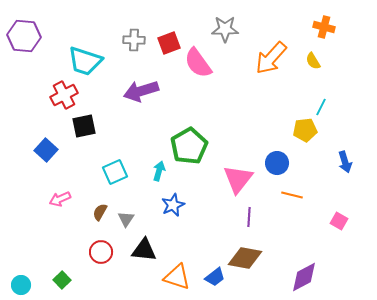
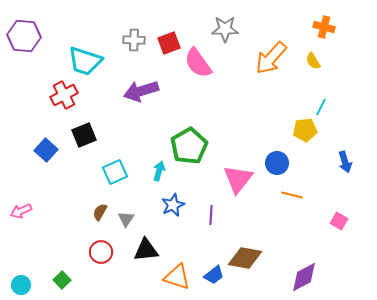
black square: moved 9 px down; rotated 10 degrees counterclockwise
pink arrow: moved 39 px left, 12 px down
purple line: moved 38 px left, 2 px up
black triangle: moved 2 px right; rotated 12 degrees counterclockwise
blue trapezoid: moved 1 px left, 2 px up
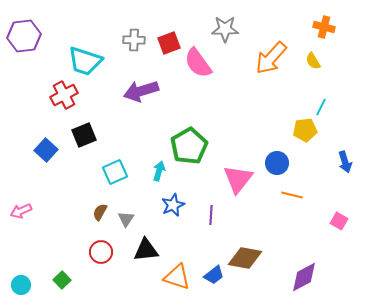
purple hexagon: rotated 12 degrees counterclockwise
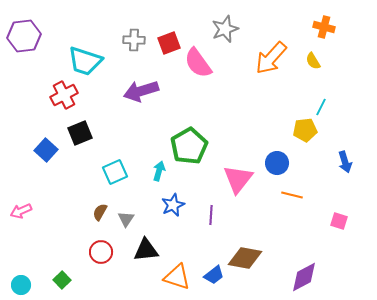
gray star: rotated 20 degrees counterclockwise
black square: moved 4 px left, 2 px up
pink square: rotated 12 degrees counterclockwise
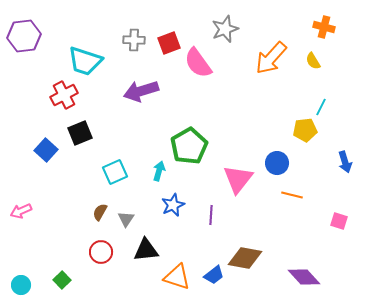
purple diamond: rotated 76 degrees clockwise
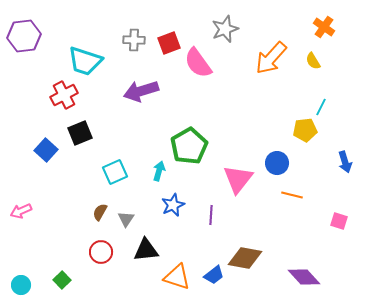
orange cross: rotated 20 degrees clockwise
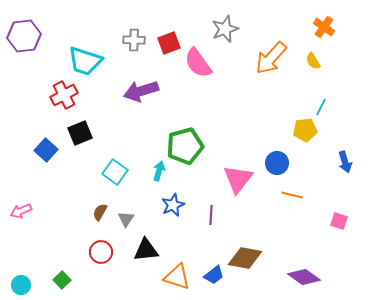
green pentagon: moved 4 px left; rotated 15 degrees clockwise
cyan square: rotated 30 degrees counterclockwise
purple diamond: rotated 12 degrees counterclockwise
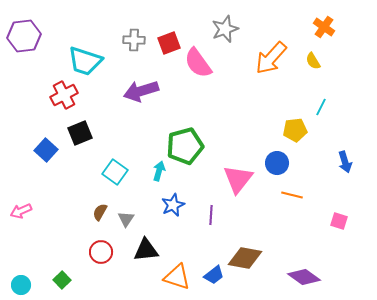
yellow pentagon: moved 10 px left
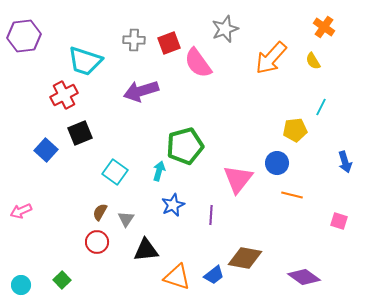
red circle: moved 4 px left, 10 px up
